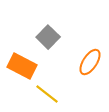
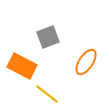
gray square: rotated 25 degrees clockwise
orange ellipse: moved 4 px left
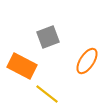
orange ellipse: moved 1 px right, 1 px up
